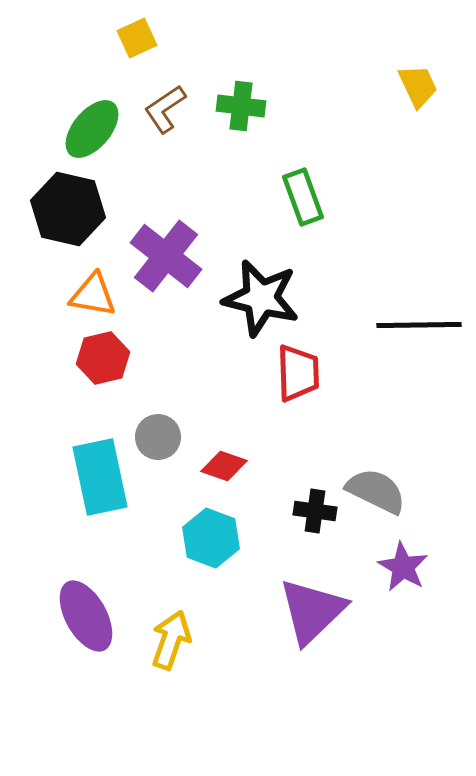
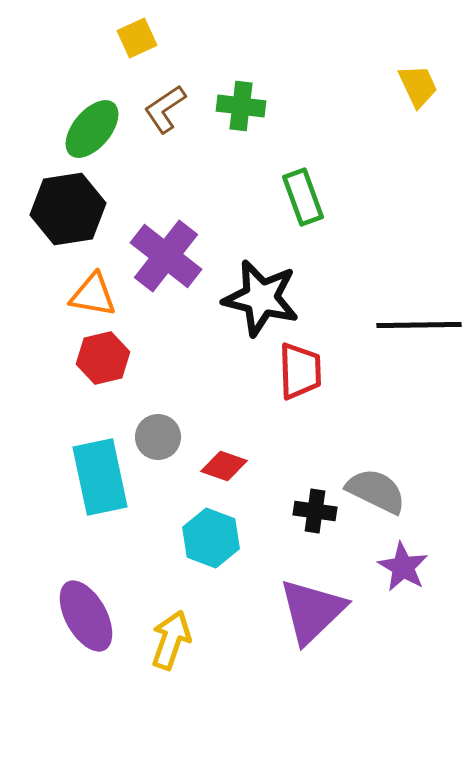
black hexagon: rotated 22 degrees counterclockwise
red trapezoid: moved 2 px right, 2 px up
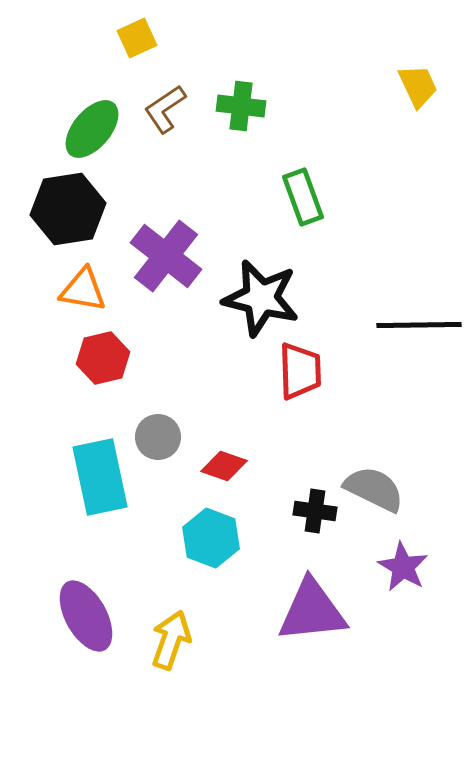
orange triangle: moved 10 px left, 5 px up
gray semicircle: moved 2 px left, 2 px up
purple triangle: rotated 38 degrees clockwise
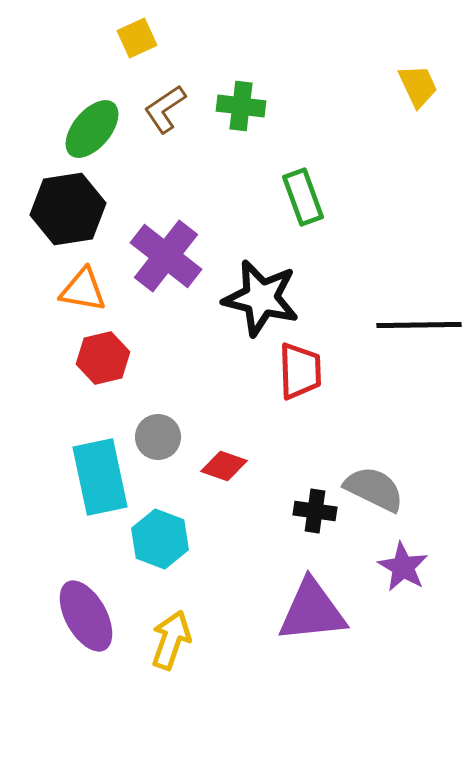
cyan hexagon: moved 51 px left, 1 px down
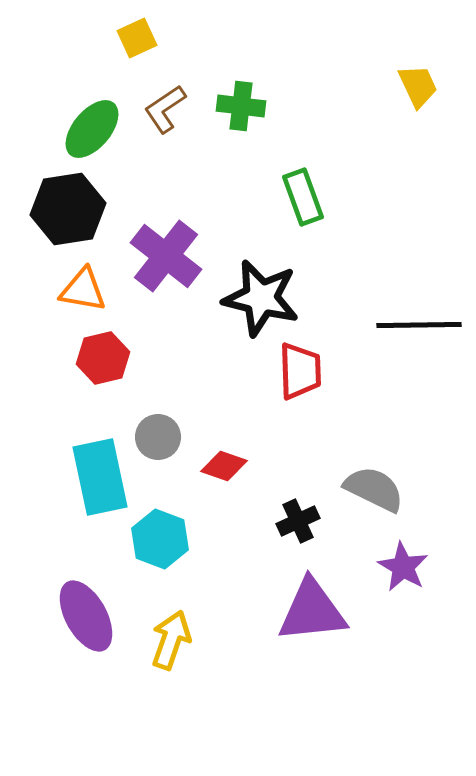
black cross: moved 17 px left, 10 px down; rotated 33 degrees counterclockwise
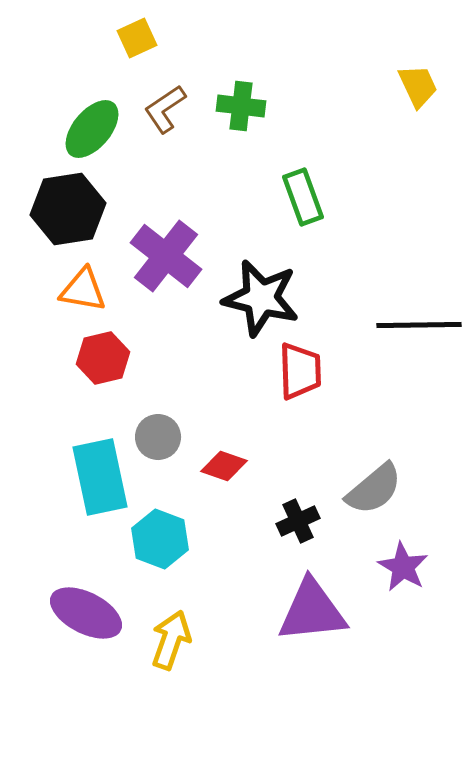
gray semicircle: rotated 114 degrees clockwise
purple ellipse: moved 3 px up; rotated 34 degrees counterclockwise
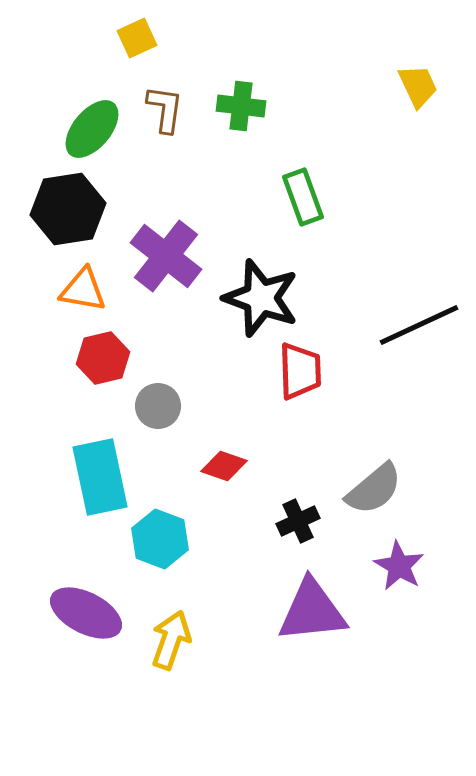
brown L-shape: rotated 132 degrees clockwise
black star: rotated 6 degrees clockwise
black line: rotated 24 degrees counterclockwise
gray circle: moved 31 px up
purple star: moved 4 px left, 1 px up
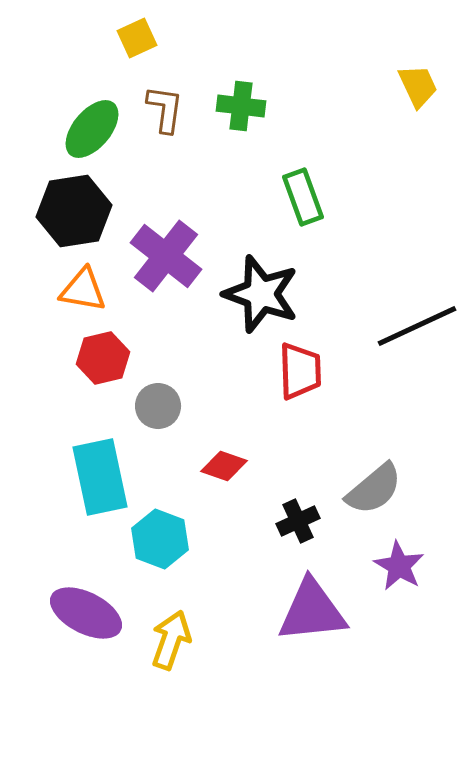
black hexagon: moved 6 px right, 2 px down
black star: moved 4 px up
black line: moved 2 px left, 1 px down
